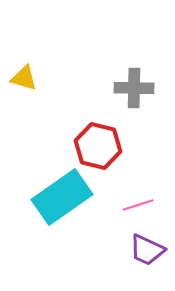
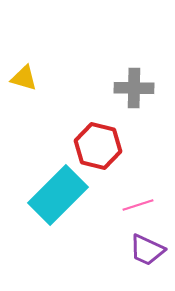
cyan rectangle: moved 4 px left, 2 px up; rotated 10 degrees counterclockwise
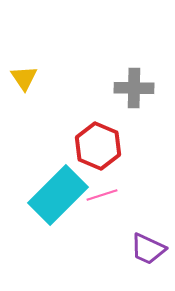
yellow triangle: rotated 40 degrees clockwise
red hexagon: rotated 9 degrees clockwise
pink line: moved 36 px left, 10 px up
purple trapezoid: moved 1 px right, 1 px up
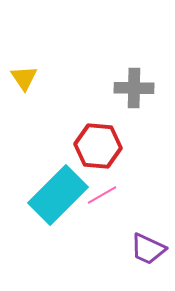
red hexagon: rotated 18 degrees counterclockwise
pink line: rotated 12 degrees counterclockwise
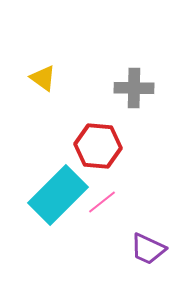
yellow triangle: moved 19 px right; rotated 20 degrees counterclockwise
pink line: moved 7 px down; rotated 8 degrees counterclockwise
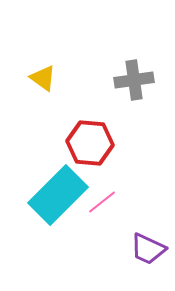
gray cross: moved 8 px up; rotated 9 degrees counterclockwise
red hexagon: moved 8 px left, 3 px up
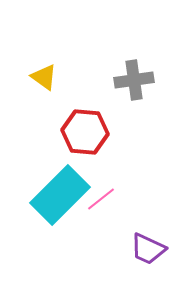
yellow triangle: moved 1 px right, 1 px up
red hexagon: moved 5 px left, 11 px up
cyan rectangle: moved 2 px right
pink line: moved 1 px left, 3 px up
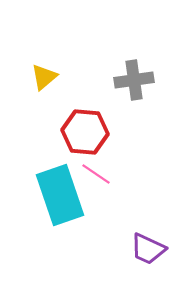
yellow triangle: rotated 44 degrees clockwise
cyan rectangle: rotated 64 degrees counterclockwise
pink line: moved 5 px left, 25 px up; rotated 72 degrees clockwise
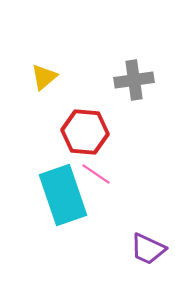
cyan rectangle: moved 3 px right
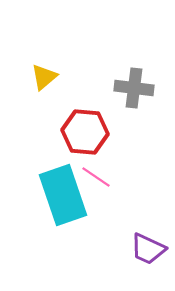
gray cross: moved 8 px down; rotated 15 degrees clockwise
pink line: moved 3 px down
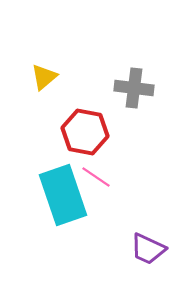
red hexagon: rotated 6 degrees clockwise
